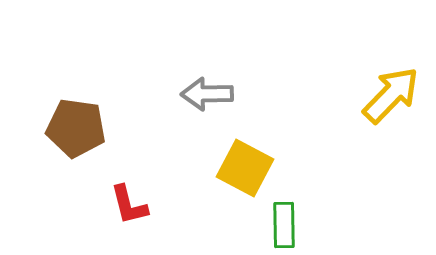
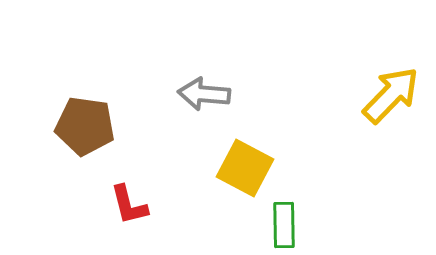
gray arrow: moved 3 px left; rotated 6 degrees clockwise
brown pentagon: moved 9 px right, 2 px up
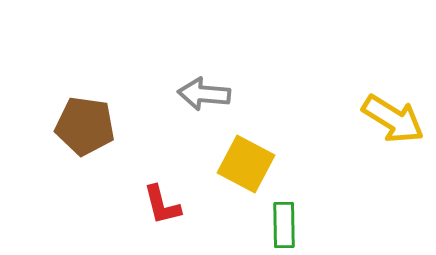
yellow arrow: moved 2 px right, 24 px down; rotated 78 degrees clockwise
yellow square: moved 1 px right, 4 px up
red L-shape: moved 33 px right
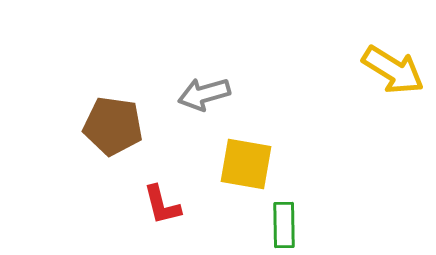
gray arrow: rotated 21 degrees counterclockwise
yellow arrow: moved 49 px up
brown pentagon: moved 28 px right
yellow square: rotated 18 degrees counterclockwise
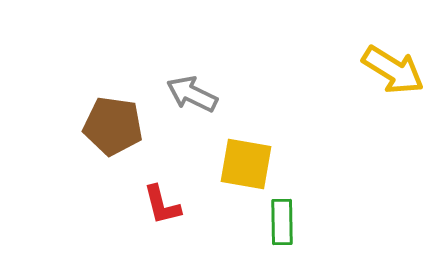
gray arrow: moved 12 px left; rotated 42 degrees clockwise
green rectangle: moved 2 px left, 3 px up
